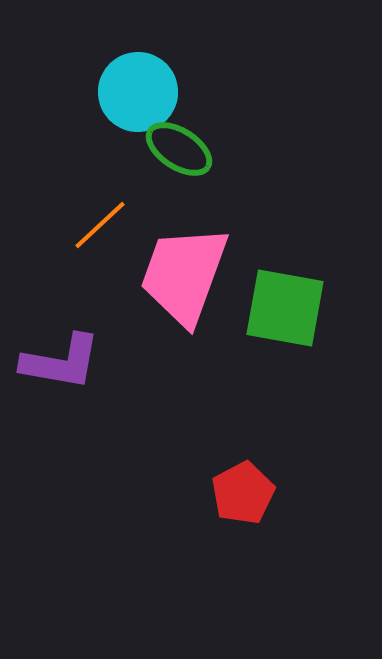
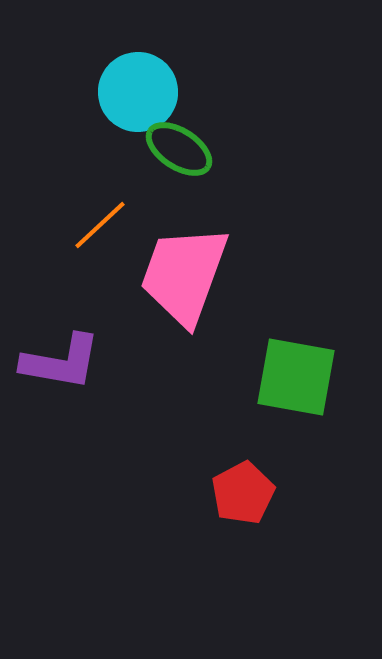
green square: moved 11 px right, 69 px down
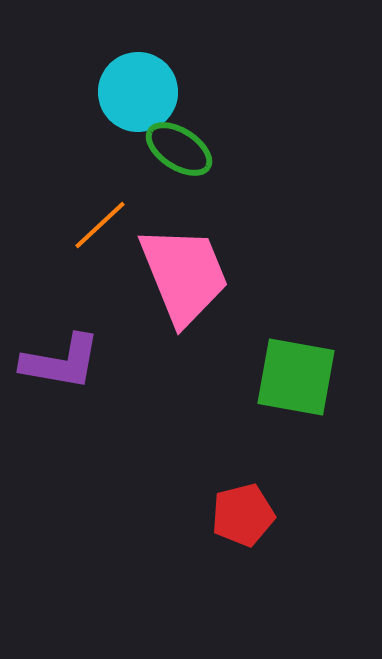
pink trapezoid: rotated 138 degrees clockwise
red pentagon: moved 22 px down; rotated 14 degrees clockwise
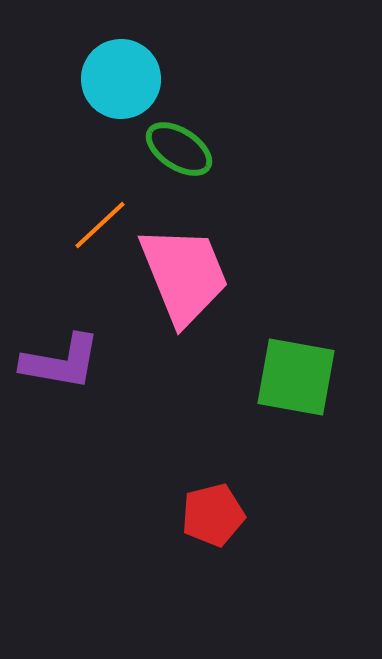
cyan circle: moved 17 px left, 13 px up
red pentagon: moved 30 px left
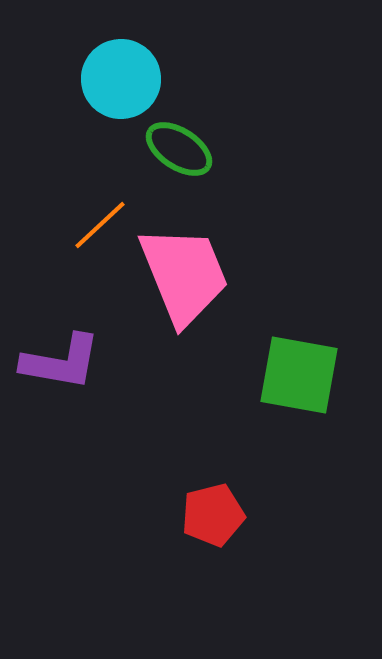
green square: moved 3 px right, 2 px up
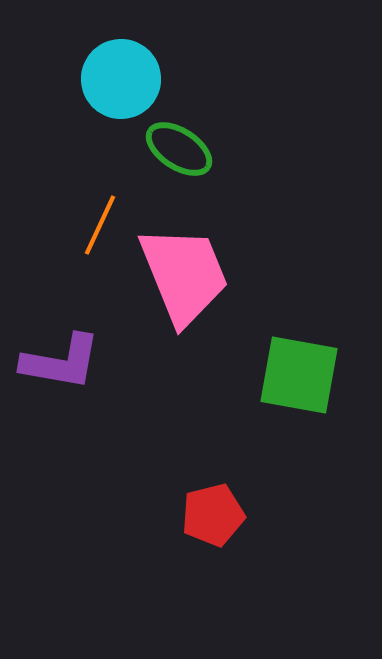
orange line: rotated 22 degrees counterclockwise
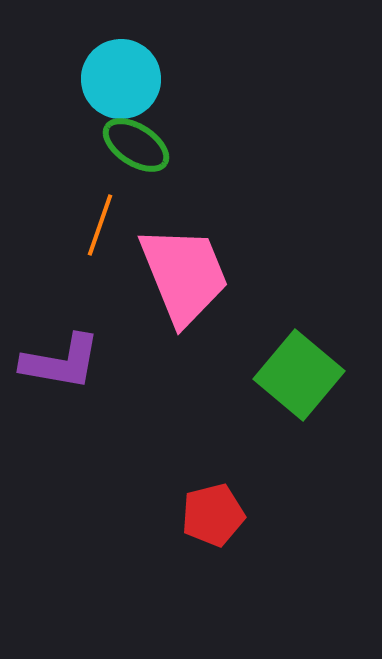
green ellipse: moved 43 px left, 4 px up
orange line: rotated 6 degrees counterclockwise
green square: rotated 30 degrees clockwise
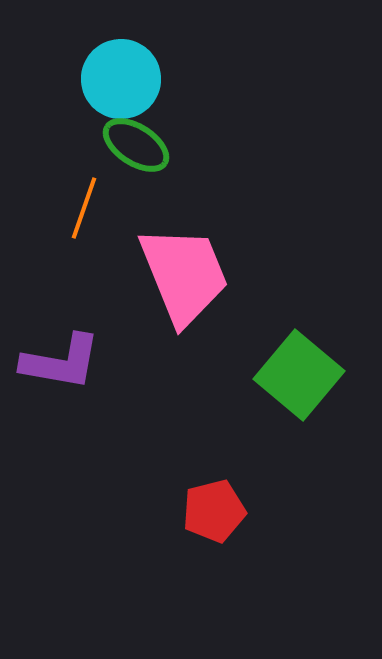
orange line: moved 16 px left, 17 px up
red pentagon: moved 1 px right, 4 px up
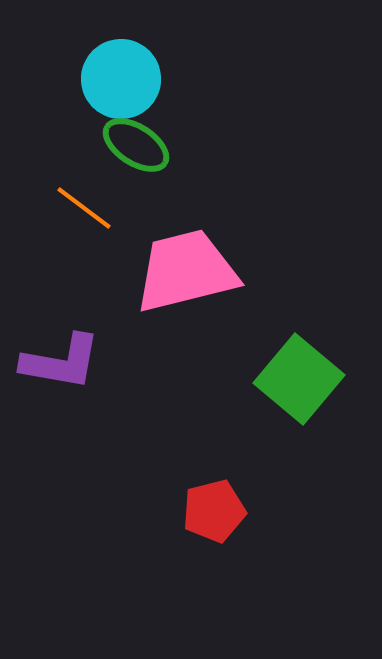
orange line: rotated 72 degrees counterclockwise
pink trapezoid: moved 2 px right, 4 px up; rotated 82 degrees counterclockwise
green square: moved 4 px down
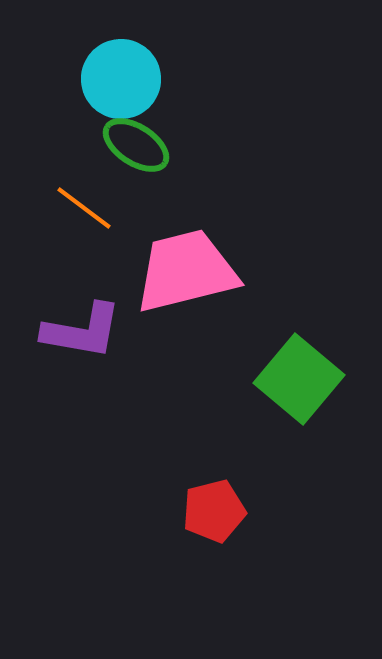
purple L-shape: moved 21 px right, 31 px up
